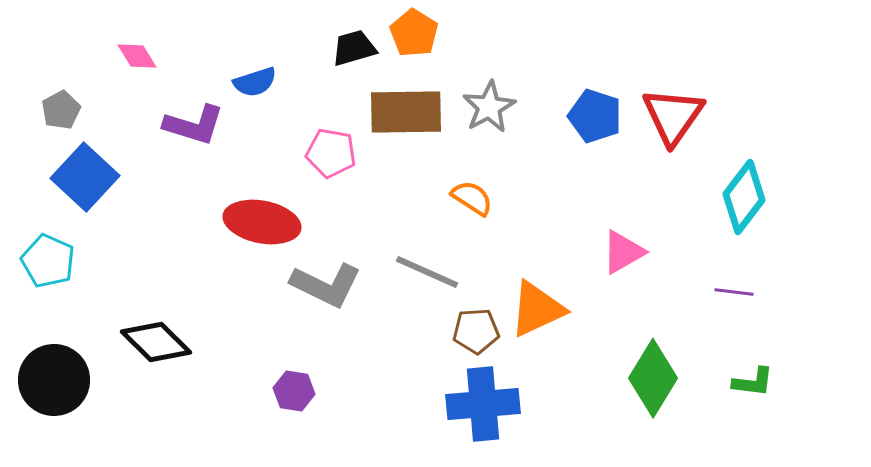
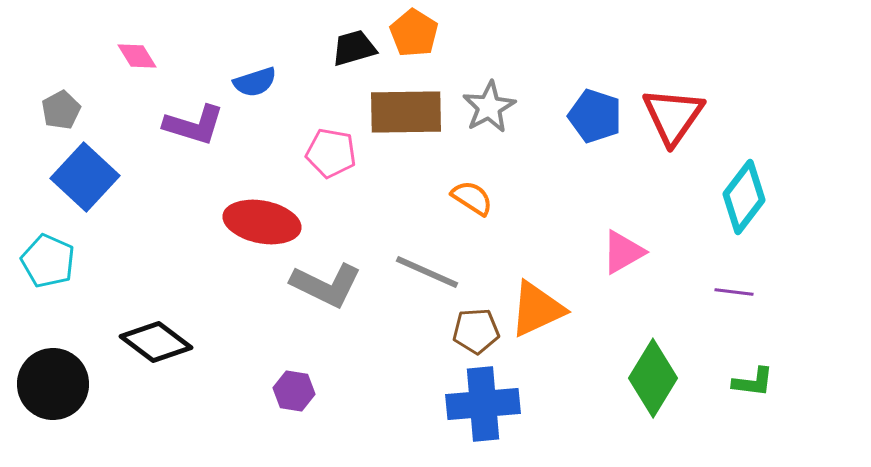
black diamond: rotated 8 degrees counterclockwise
black circle: moved 1 px left, 4 px down
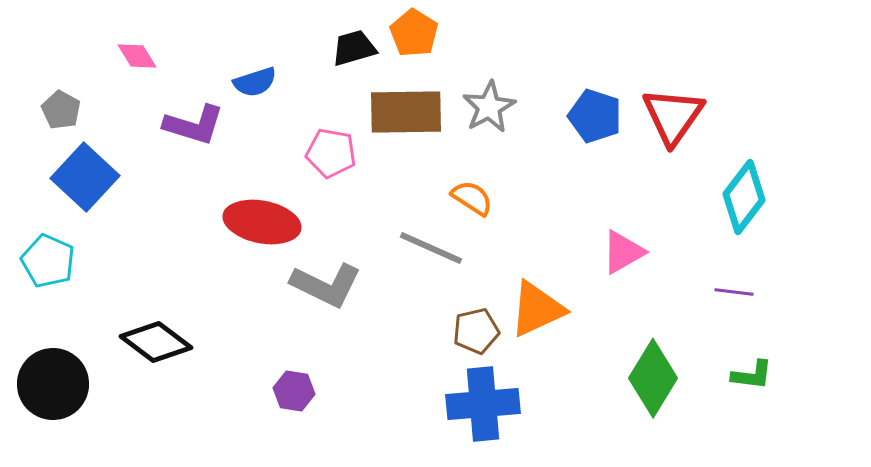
gray pentagon: rotated 15 degrees counterclockwise
gray line: moved 4 px right, 24 px up
brown pentagon: rotated 9 degrees counterclockwise
green L-shape: moved 1 px left, 7 px up
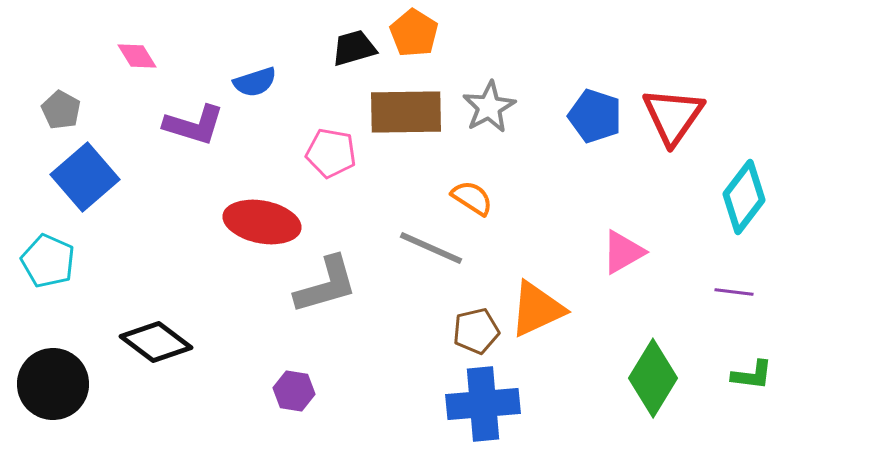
blue square: rotated 6 degrees clockwise
gray L-shape: rotated 42 degrees counterclockwise
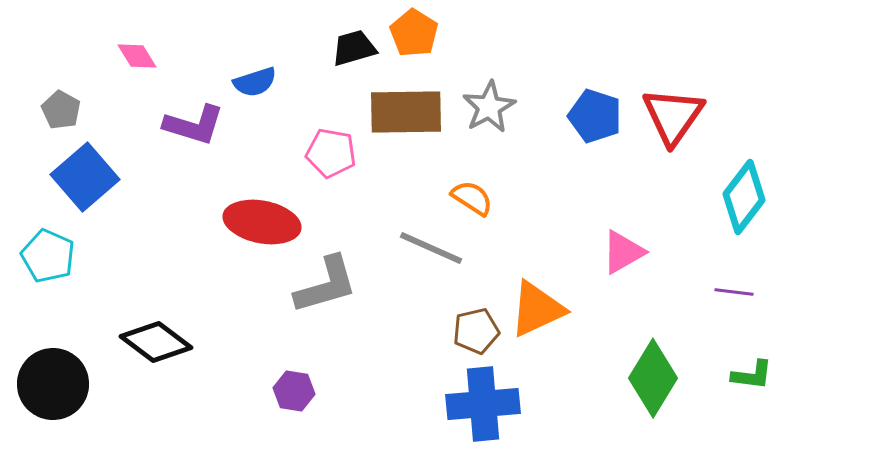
cyan pentagon: moved 5 px up
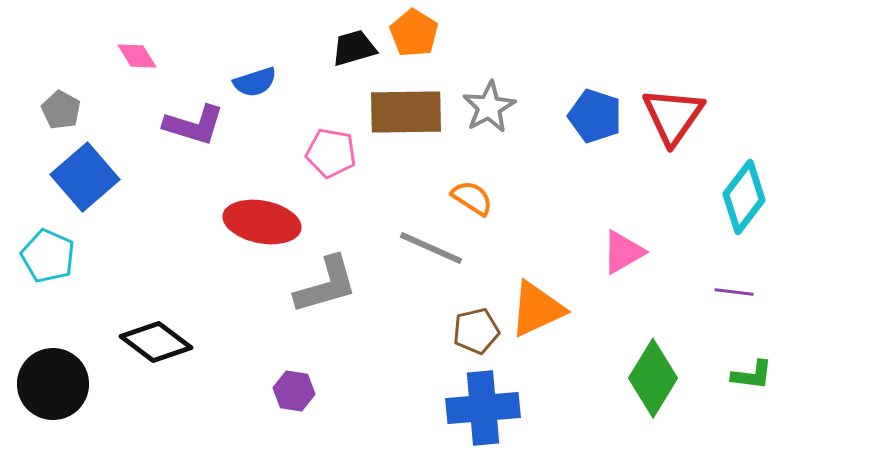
blue cross: moved 4 px down
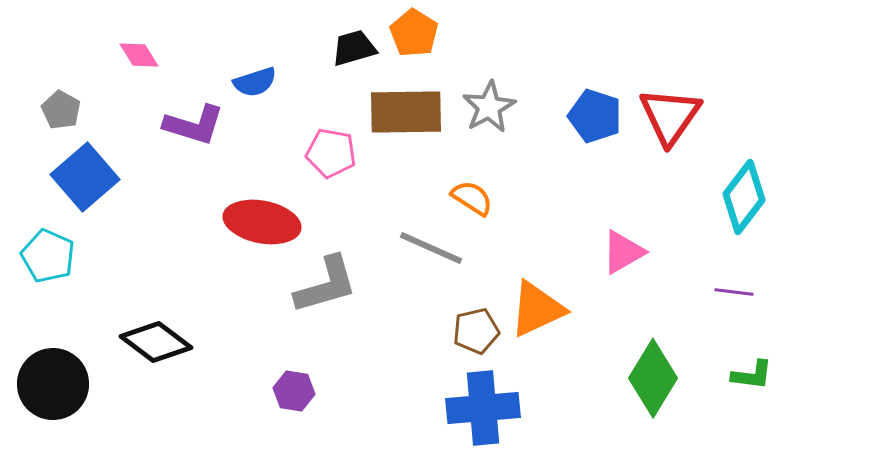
pink diamond: moved 2 px right, 1 px up
red triangle: moved 3 px left
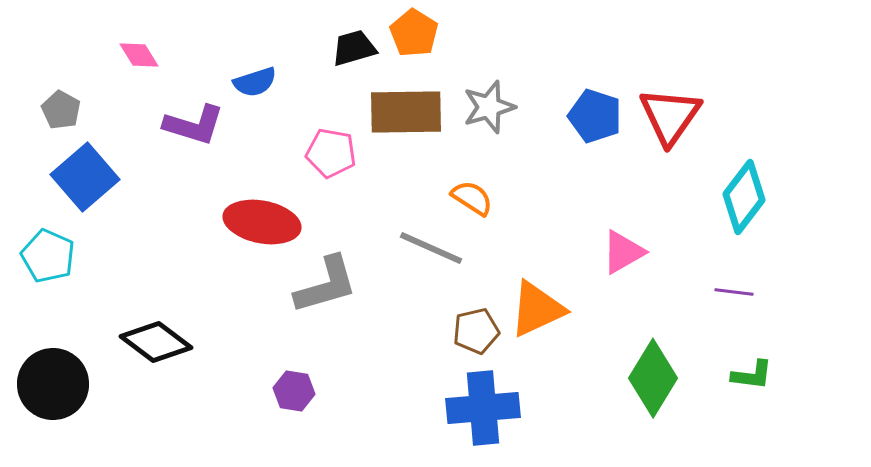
gray star: rotated 12 degrees clockwise
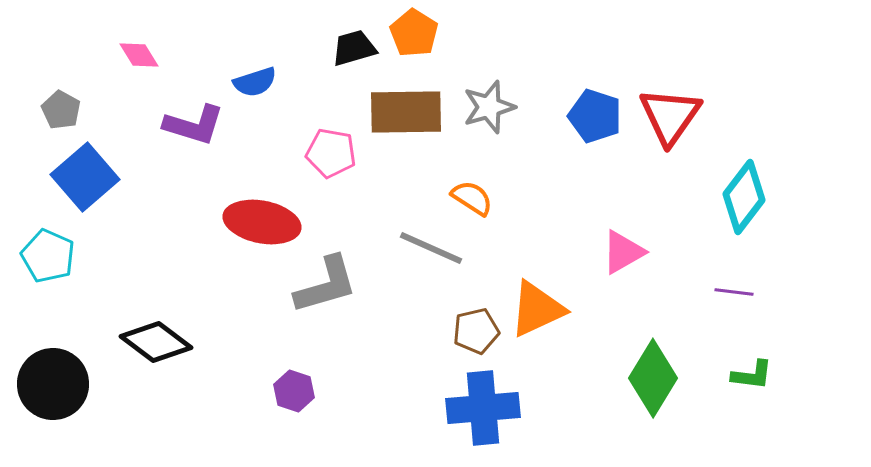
purple hexagon: rotated 9 degrees clockwise
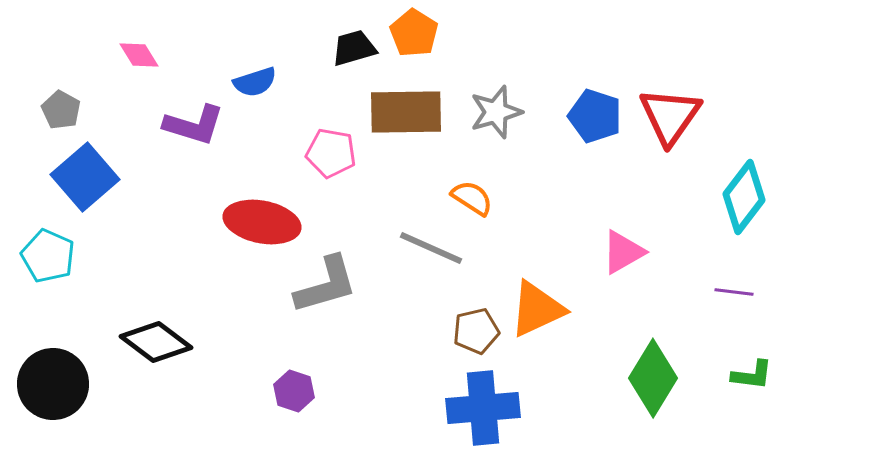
gray star: moved 7 px right, 5 px down
